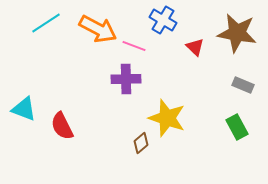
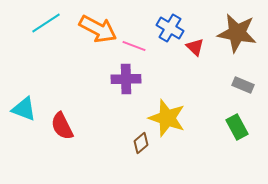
blue cross: moved 7 px right, 8 px down
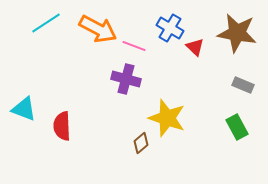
purple cross: rotated 16 degrees clockwise
red semicircle: rotated 24 degrees clockwise
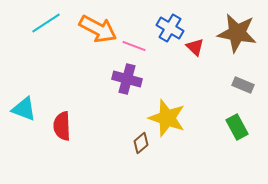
purple cross: moved 1 px right
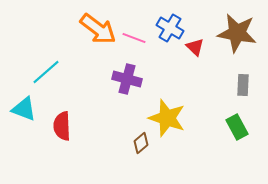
cyan line: moved 49 px down; rotated 8 degrees counterclockwise
orange arrow: rotated 9 degrees clockwise
pink line: moved 8 px up
gray rectangle: rotated 70 degrees clockwise
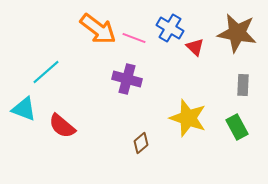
yellow star: moved 21 px right
red semicircle: rotated 48 degrees counterclockwise
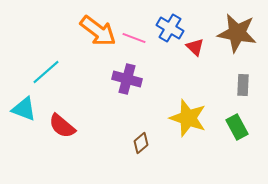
orange arrow: moved 2 px down
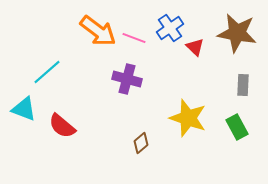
blue cross: rotated 24 degrees clockwise
cyan line: moved 1 px right
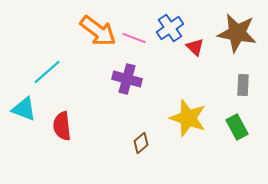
red semicircle: rotated 44 degrees clockwise
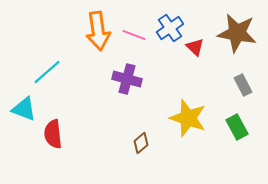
orange arrow: rotated 45 degrees clockwise
pink line: moved 3 px up
gray rectangle: rotated 30 degrees counterclockwise
red semicircle: moved 9 px left, 8 px down
